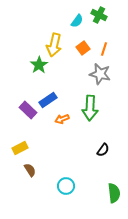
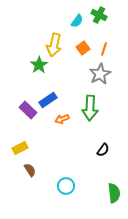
gray star: rotated 30 degrees clockwise
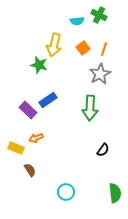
cyan semicircle: rotated 48 degrees clockwise
green star: rotated 24 degrees counterclockwise
orange arrow: moved 26 px left, 19 px down
yellow rectangle: moved 4 px left; rotated 49 degrees clockwise
cyan circle: moved 6 px down
green semicircle: moved 1 px right
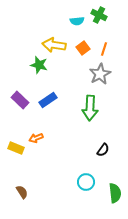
yellow arrow: rotated 85 degrees clockwise
purple rectangle: moved 8 px left, 10 px up
brown semicircle: moved 8 px left, 22 px down
cyan circle: moved 20 px right, 10 px up
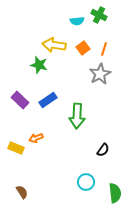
green arrow: moved 13 px left, 8 px down
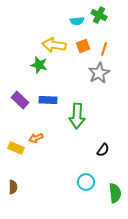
orange square: moved 2 px up; rotated 16 degrees clockwise
gray star: moved 1 px left, 1 px up
blue rectangle: rotated 36 degrees clockwise
brown semicircle: moved 9 px left, 5 px up; rotated 32 degrees clockwise
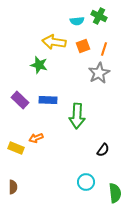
green cross: moved 1 px down
yellow arrow: moved 3 px up
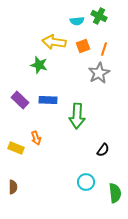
orange arrow: rotated 88 degrees counterclockwise
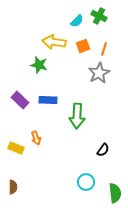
cyan semicircle: rotated 40 degrees counterclockwise
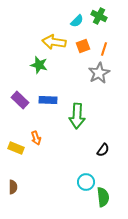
green semicircle: moved 12 px left, 4 px down
